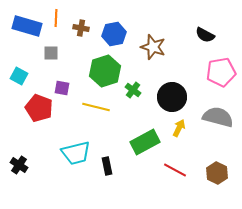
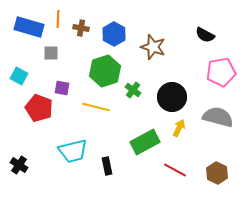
orange line: moved 2 px right, 1 px down
blue rectangle: moved 2 px right, 1 px down
blue hexagon: rotated 20 degrees counterclockwise
cyan trapezoid: moved 3 px left, 2 px up
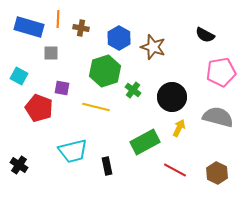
blue hexagon: moved 5 px right, 4 px down
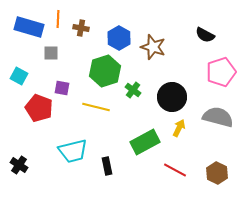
pink pentagon: rotated 8 degrees counterclockwise
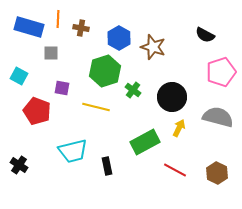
red pentagon: moved 2 px left, 3 px down
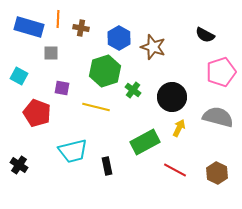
red pentagon: moved 2 px down
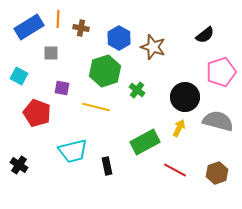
blue rectangle: rotated 48 degrees counterclockwise
black semicircle: rotated 66 degrees counterclockwise
green cross: moved 4 px right
black circle: moved 13 px right
gray semicircle: moved 4 px down
brown hexagon: rotated 15 degrees clockwise
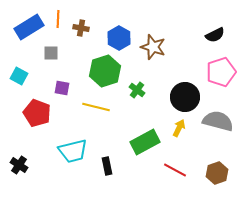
black semicircle: moved 10 px right; rotated 12 degrees clockwise
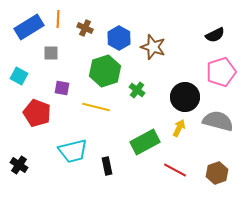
brown cross: moved 4 px right; rotated 14 degrees clockwise
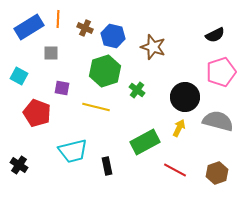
blue hexagon: moved 6 px left, 2 px up; rotated 15 degrees counterclockwise
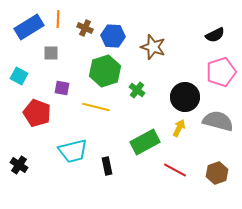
blue hexagon: rotated 10 degrees counterclockwise
